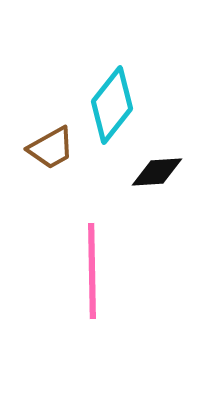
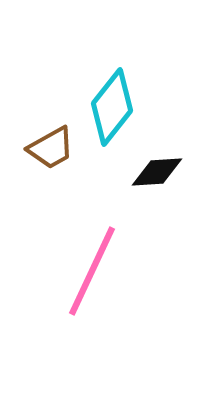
cyan diamond: moved 2 px down
pink line: rotated 26 degrees clockwise
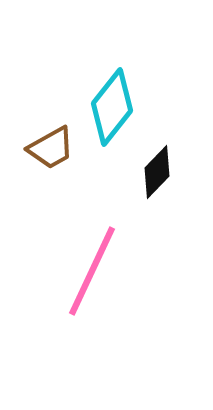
black diamond: rotated 42 degrees counterclockwise
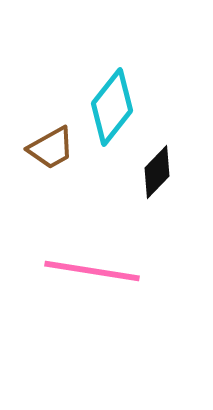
pink line: rotated 74 degrees clockwise
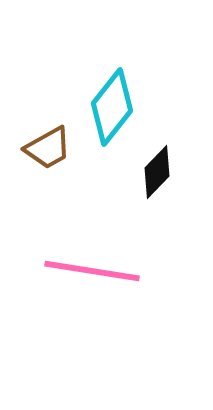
brown trapezoid: moved 3 px left
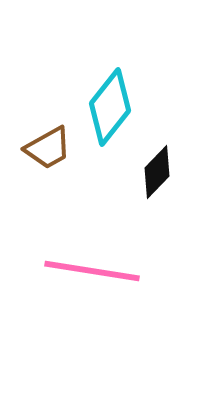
cyan diamond: moved 2 px left
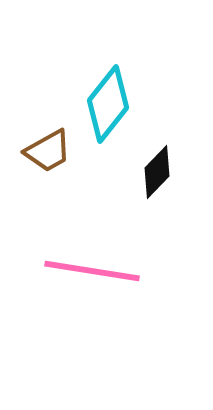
cyan diamond: moved 2 px left, 3 px up
brown trapezoid: moved 3 px down
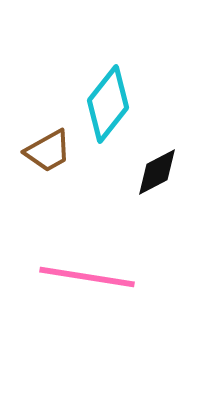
black diamond: rotated 18 degrees clockwise
pink line: moved 5 px left, 6 px down
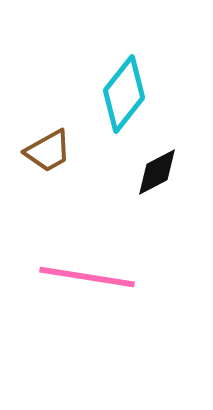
cyan diamond: moved 16 px right, 10 px up
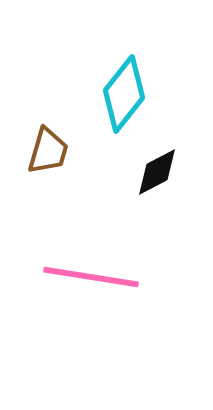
brown trapezoid: rotated 45 degrees counterclockwise
pink line: moved 4 px right
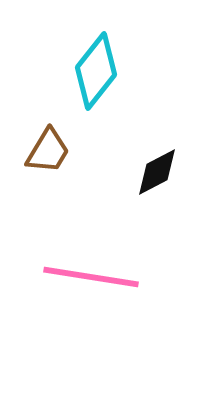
cyan diamond: moved 28 px left, 23 px up
brown trapezoid: rotated 15 degrees clockwise
